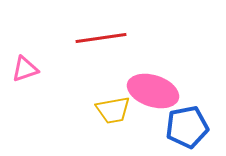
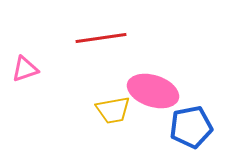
blue pentagon: moved 4 px right
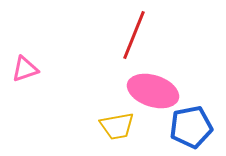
red line: moved 33 px right, 3 px up; rotated 60 degrees counterclockwise
yellow trapezoid: moved 4 px right, 16 px down
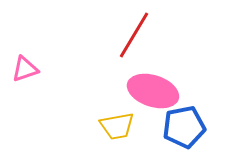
red line: rotated 9 degrees clockwise
blue pentagon: moved 7 px left
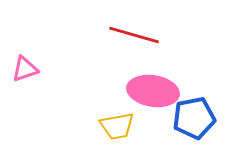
red line: rotated 75 degrees clockwise
pink ellipse: rotated 9 degrees counterclockwise
blue pentagon: moved 10 px right, 9 px up
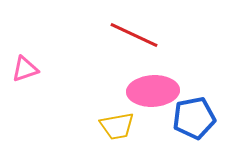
red line: rotated 9 degrees clockwise
pink ellipse: rotated 12 degrees counterclockwise
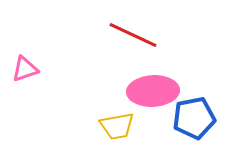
red line: moved 1 px left
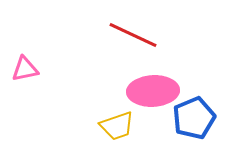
pink triangle: rotated 8 degrees clockwise
blue pentagon: rotated 12 degrees counterclockwise
yellow trapezoid: rotated 9 degrees counterclockwise
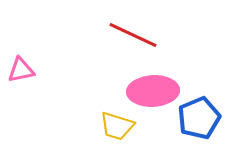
pink triangle: moved 4 px left, 1 px down
blue pentagon: moved 5 px right
yellow trapezoid: rotated 36 degrees clockwise
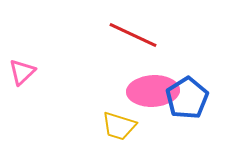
pink triangle: moved 1 px right, 2 px down; rotated 32 degrees counterclockwise
blue pentagon: moved 12 px left, 20 px up; rotated 9 degrees counterclockwise
yellow trapezoid: moved 2 px right
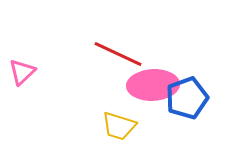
red line: moved 15 px left, 19 px down
pink ellipse: moved 6 px up
blue pentagon: rotated 12 degrees clockwise
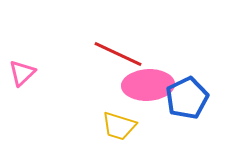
pink triangle: moved 1 px down
pink ellipse: moved 5 px left
blue pentagon: rotated 6 degrees counterclockwise
